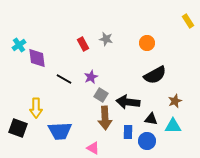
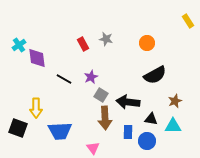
pink triangle: rotated 24 degrees clockwise
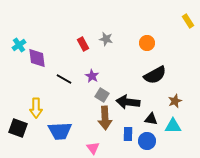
purple star: moved 1 px right, 1 px up; rotated 16 degrees counterclockwise
gray square: moved 1 px right
blue rectangle: moved 2 px down
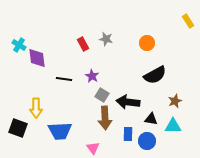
cyan cross: rotated 24 degrees counterclockwise
black line: rotated 21 degrees counterclockwise
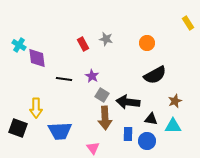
yellow rectangle: moved 2 px down
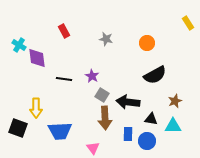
red rectangle: moved 19 px left, 13 px up
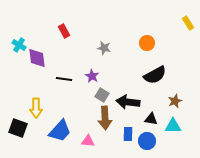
gray star: moved 2 px left, 9 px down
blue trapezoid: rotated 45 degrees counterclockwise
pink triangle: moved 5 px left, 7 px up; rotated 48 degrees counterclockwise
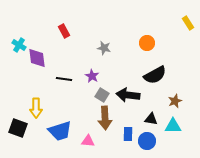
black arrow: moved 7 px up
blue trapezoid: rotated 30 degrees clockwise
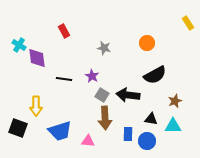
yellow arrow: moved 2 px up
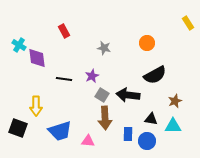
purple star: rotated 16 degrees clockwise
